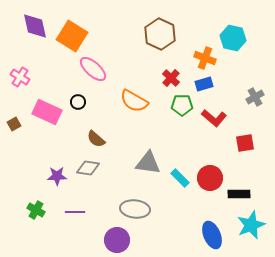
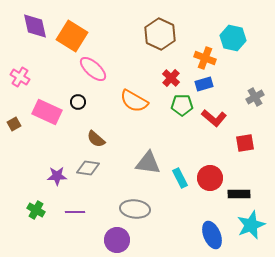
cyan rectangle: rotated 18 degrees clockwise
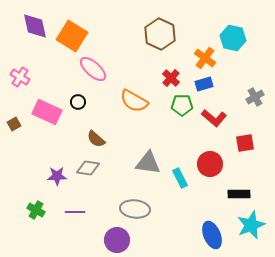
orange cross: rotated 15 degrees clockwise
red circle: moved 14 px up
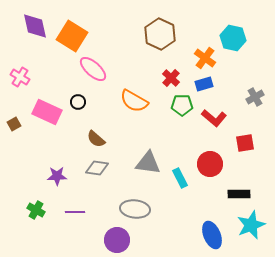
gray diamond: moved 9 px right
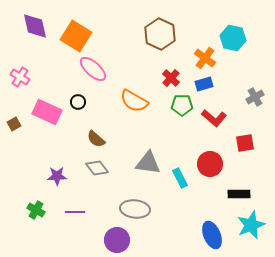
orange square: moved 4 px right
gray diamond: rotated 45 degrees clockwise
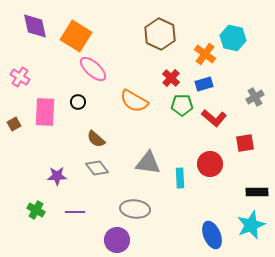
orange cross: moved 4 px up
pink rectangle: moved 2 px left; rotated 68 degrees clockwise
cyan rectangle: rotated 24 degrees clockwise
black rectangle: moved 18 px right, 2 px up
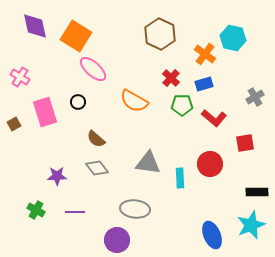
pink rectangle: rotated 20 degrees counterclockwise
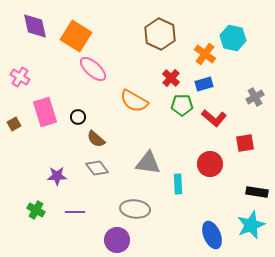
black circle: moved 15 px down
cyan rectangle: moved 2 px left, 6 px down
black rectangle: rotated 10 degrees clockwise
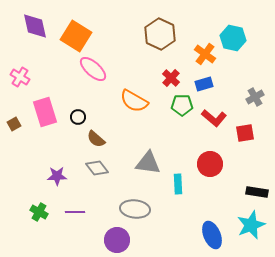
red square: moved 10 px up
green cross: moved 3 px right, 2 px down
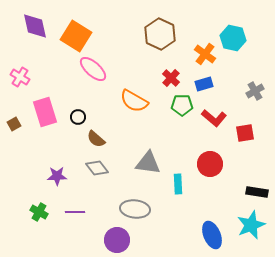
gray cross: moved 6 px up
